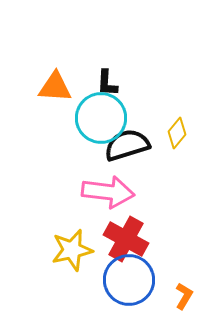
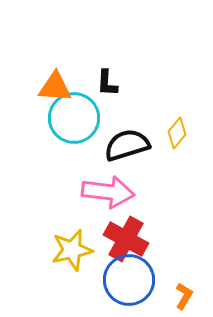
cyan circle: moved 27 px left
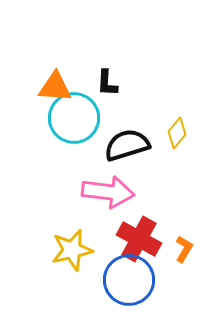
red cross: moved 13 px right
orange L-shape: moved 47 px up
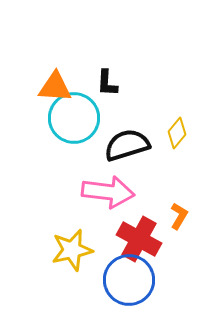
orange L-shape: moved 5 px left, 33 px up
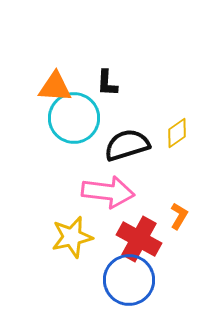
yellow diamond: rotated 16 degrees clockwise
yellow star: moved 13 px up
